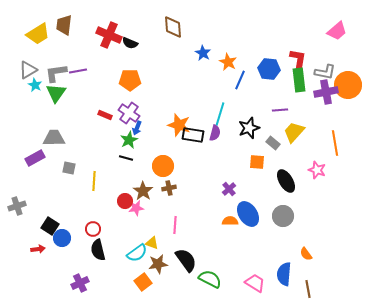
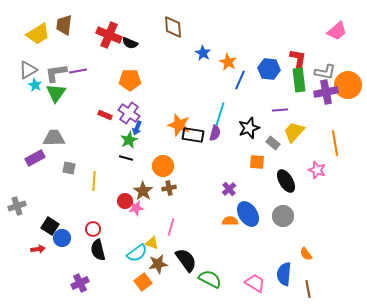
pink line at (175, 225): moved 4 px left, 2 px down; rotated 12 degrees clockwise
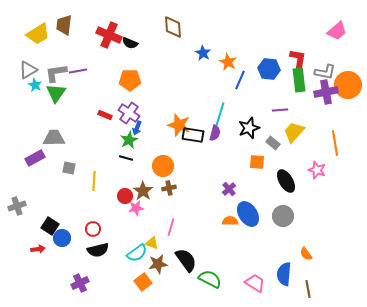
red circle at (125, 201): moved 5 px up
black semicircle at (98, 250): rotated 90 degrees counterclockwise
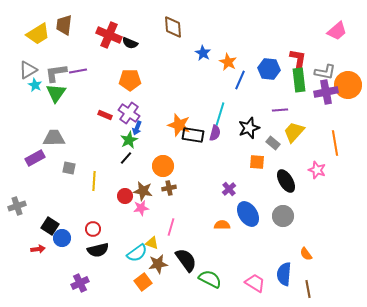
black line at (126, 158): rotated 64 degrees counterclockwise
brown star at (143, 191): rotated 24 degrees counterclockwise
pink star at (136, 208): moved 5 px right
orange semicircle at (230, 221): moved 8 px left, 4 px down
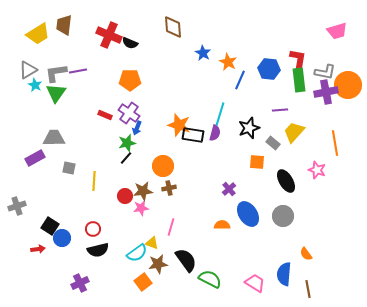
pink trapezoid at (337, 31): rotated 25 degrees clockwise
green star at (129, 140): moved 2 px left, 3 px down; rotated 12 degrees clockwise
brown star at (143, 191): rotated 18 degrees counterclockwise
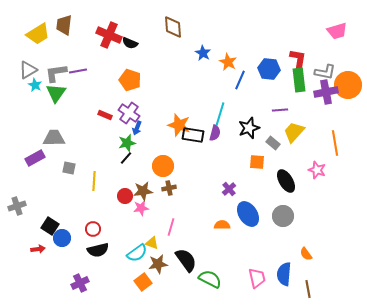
orange pentagon at (130, 80): rotated 20 degrees clockwise
pink trapezoid at (255, 283): moved 2 px right, 5 px up; rotated 45 degrees clockwise
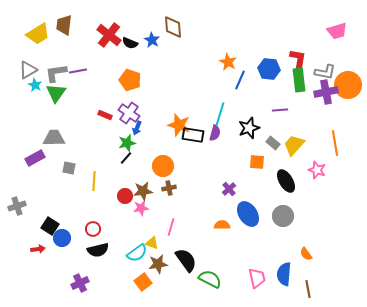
red cross at (109, 35): rotated 15 degrees clockwise
blue star at (203, 53): moved 51 px left, 13 px up
yellow trapezoid at (294, 132): moved 13 px down
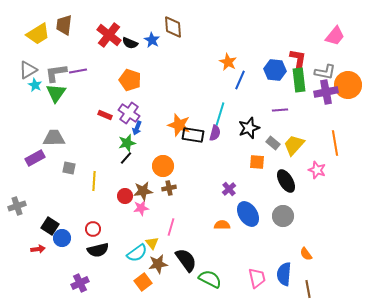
pink trapezoid at (337, 31): moved 2 px left, 5 px down; rotated 35 degrees counterclockwise
blue hexagon at (269, 69): moved 6 px right, 1 px down
yellow triangle at (152, 243): rotated 32 degrees clockwise
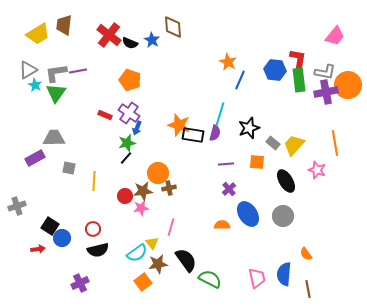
purple line at (280, 110): moved 54 px left, 54 px down
orange circle at (163, 166): moved 5 px left, 7 px down
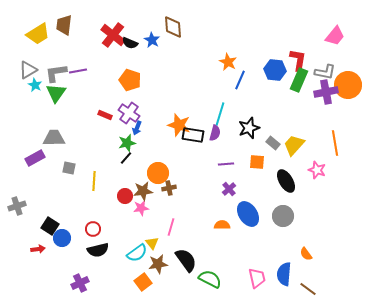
red cross at (109, 35): moved 4 px right
green rectangle at (299, 80): rotated 30 degrees clockwise
brown line at (308, 289): rotated 42 degrees counterclockwise
